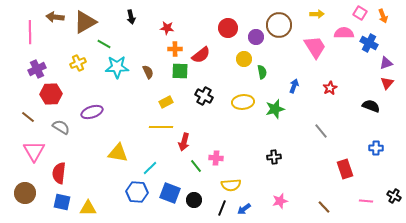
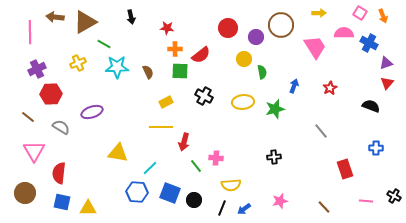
yellow arrow at (317, 14): moved 2 px right, 1 px up
brown circle at (279, 25): moved 2 px right
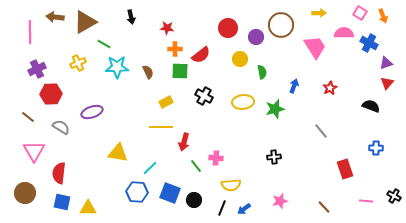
yellow circle at (244, 59): moved 4 px left
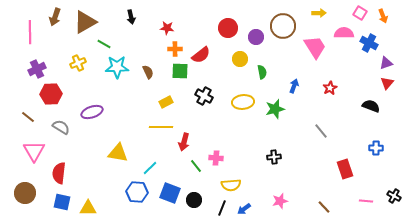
brown arrow at (55, 17): rotated 78 degrees counterclockwise
brown circle at (281, 25): moved 2 px right, 1 px down
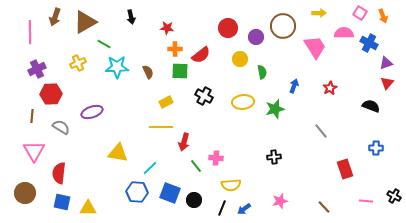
brown line at (28, 117): moved 4 px right, 1 px up; rotated 56 degrees clockwise
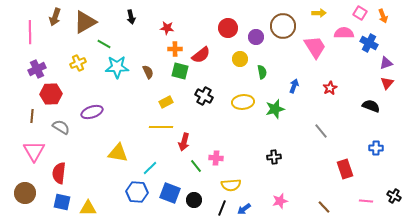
green square at (180, 71): rotated 12 degrees clockwise
